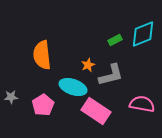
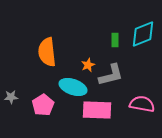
green rectangle: rotated 64 degrees counterclockwise
orange semicircle: moved 5 px right, 3 px up
pink rectangle: moved 1 px right, 1 px up; rotated 32 degrees counterclockwise
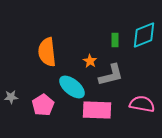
cyan diamond: moved 1 px right, 1 px down
orange star: moved 2 px right, 4 px up; rotated 16 degrees counterclockwise
cyan ellipse: moved 1 px left; rotated 20 degrees clockwise
